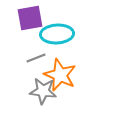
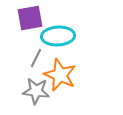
cyan ellipse: moved 1 px right, 2 px down
gray line: rotated 42 degrees counterclockwise
gray star: moved 7 px left
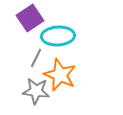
purple square: rotated 24 degrees counterclockwise
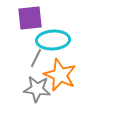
purple square: rotated 28 degrees clockwise
cyan ellipse: moved 5 px left, 4 px down
gray star: moved 1 px right, 2 px up
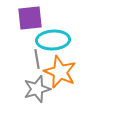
gray line: moved 1 px right, 1 px down; rotated 36 degrees counterclockwise
orange star: moved 3 px up
gray star: rotated 24 degrees counterclockwise
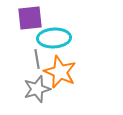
cyan ellipse: moved 1 px right, 2 px up
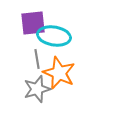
purple square: moved 3 px right, 5 px down
cyan ellipse: moved 2 px up; rotated 12 degrees clockwise
orange star: moved 1 px left, 1 px down
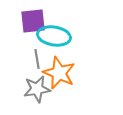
purple square: moved 2 px up
gray star: rotated 8 degrees clockwise
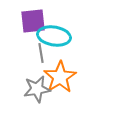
gray line: moved 4 px right, 6 px up
orange star: moved 1 px right, 4 px down; rotated 16 degrees clockwise
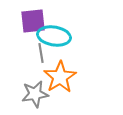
gray star: moved 2 px left, 5 px down
